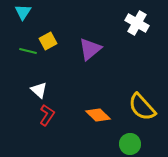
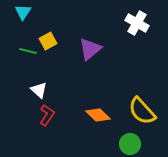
yellow semicircle: moved 4 px down
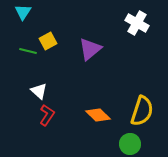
white triangle: moved 1 px down
yellow semicircle: rotated 120 degrees counterclockwise
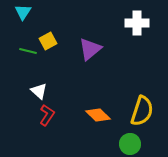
white cross: rotated 30 degrees counterclockwise
